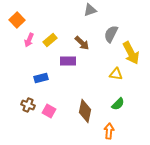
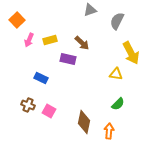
gray semicircle: moved 6 px right, 13 px up
yellow rectangle: rotated 24 degrees clockwise
purple rectangle: moved 2 px up; rotated 14 degrees clockwise
blue rectangle: rotated 40 degrees clockwise
brown diamond: moved 1 px left, 11 px down
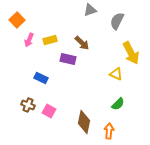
yellow triangle: rotated 16 degrees clockwise
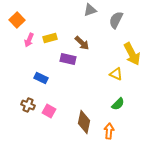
gray semicircle: moved 1 px left, 1 px up
yellow rectangle: moved 2 px up
yellow arrow: moved 1 px right, 1 px down
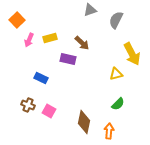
yellow triangle: rotated 40 degrees counterclockwise
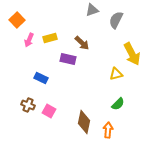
gray triangle: moved 2 px right
orange arrow: moved 1 px left, 1 px up
